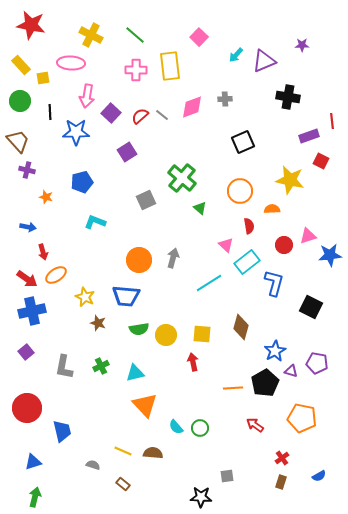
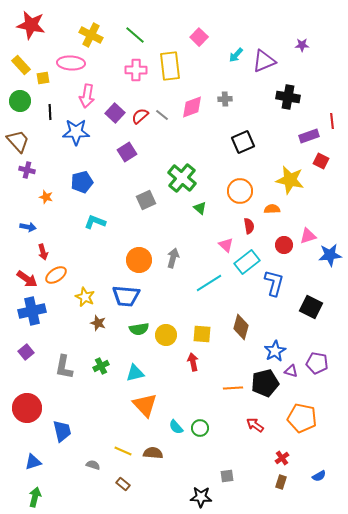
purple square at (111, 113): moved 4 px right
black pentagon at (265, 383): rotated 16 degrees clockwise
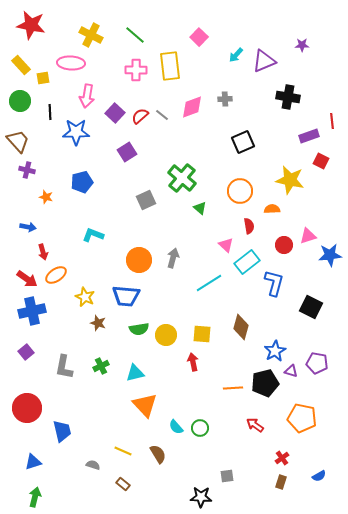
cyan L-shape at (95, 222): moved 2 px left, 13 px down
brown semicircle at (153, 453): moved 5 px right, 1 px down; rotated 54 degrees clockwise
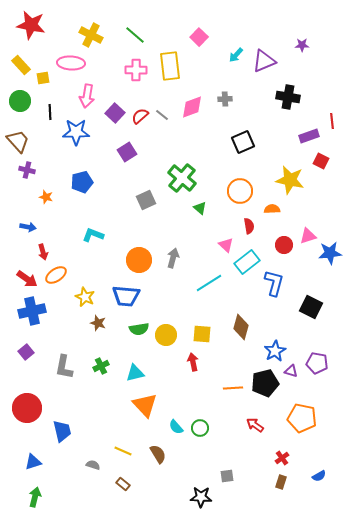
blue star at (330, 255): moved 2 px up
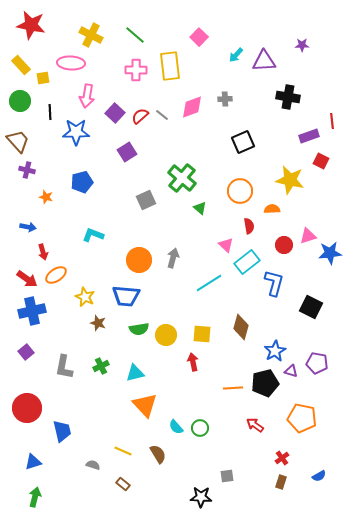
purple triangle at (264, 61): rotated 20 degrees clockwise
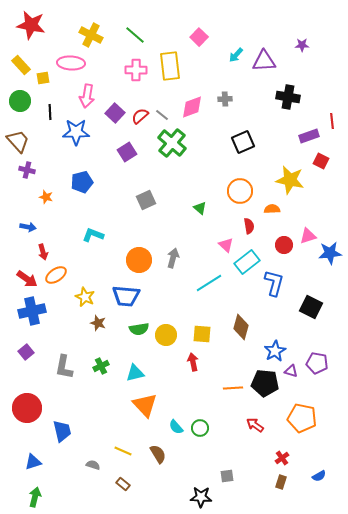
green cross at (182, 178): moved 10 px left, 35 px up
black pentagon at (265, 383): rotated 20 degrees clockwise
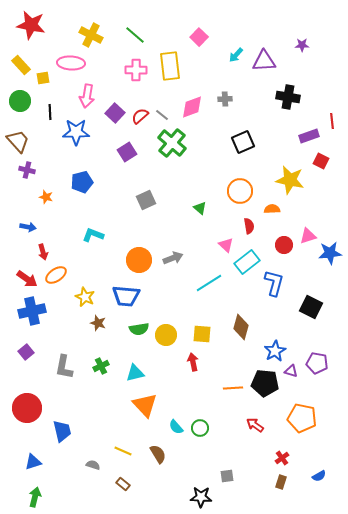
gray arrow at (173, 258): rotated 54 degrees clockwise
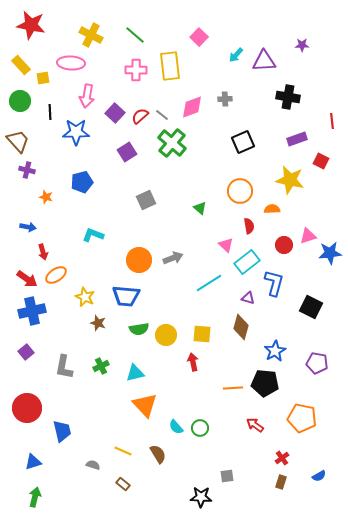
purple rectangle at (309, 136): moved 12 px left, 3 px down
purple triangle at (291, 371): moved 43 px left, 73 px up
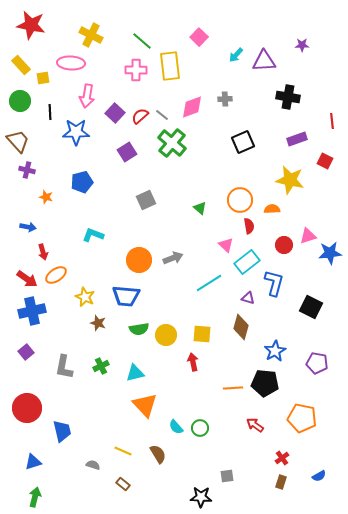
green line at (135, 35): moved 7 px right, 6 px down
red square at (321, 161): moved 4 px right
orange circle at (240, 191): moved 9 px down
